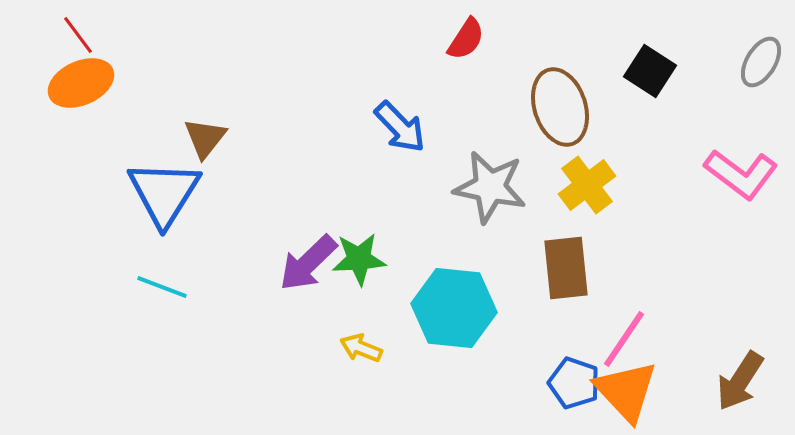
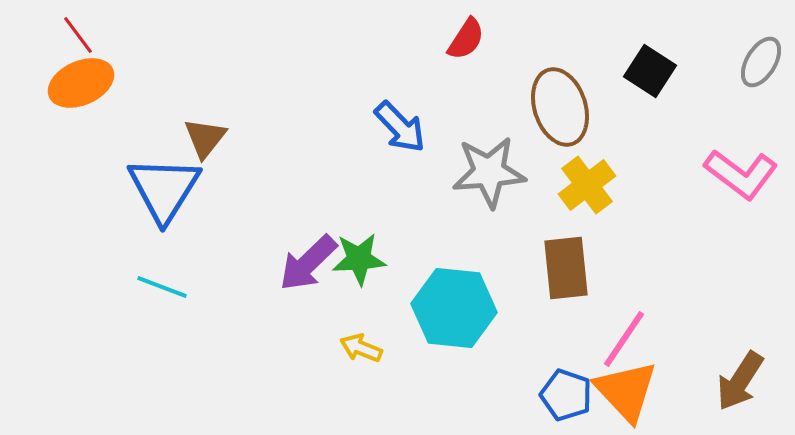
gray star: moved 1 px left, 15 px up; rotated 16 degrees counterclockwise
blue triangle: moved 4 px up
blue pentagon: moved 8 px left, 12 px down
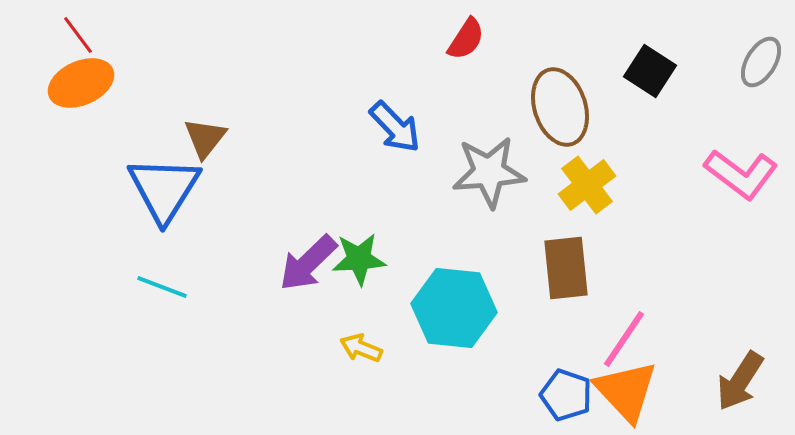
blue arrow: moved 5 px left
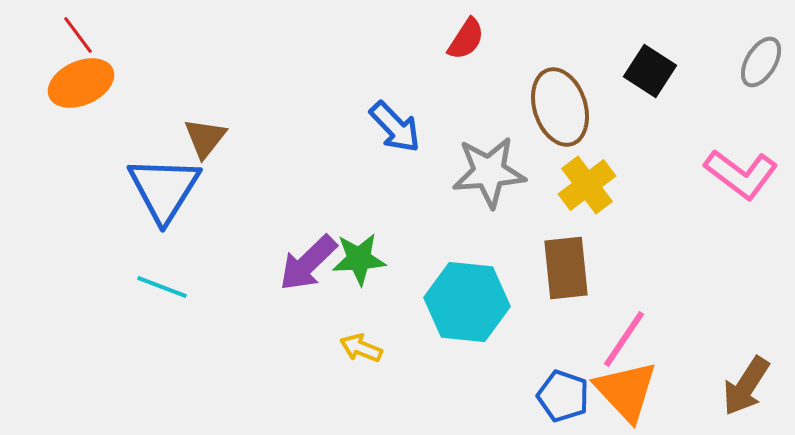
cyan hexagon: moved 13 px right, 6 px up
brown arrow: moved 6 px right, 5 px down
blue pentagon: moved 3 px left, 1 px down
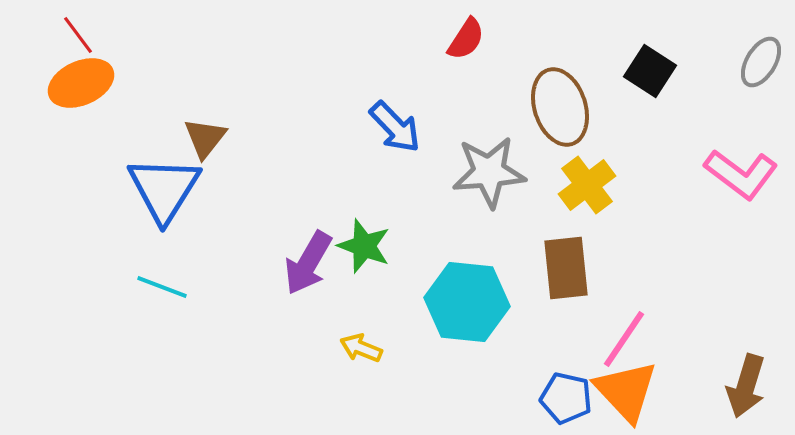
green star: moved 5 px right, 13 px up; rotated 24 degrees clockwise
purple arrow: rotated 16 degrees counterclockwise
brown arrow: rotated 16 degrees counterclockwise
blue pentagon: moved 3 px right, 2 px down; rotated 6 degrees counterclockwise
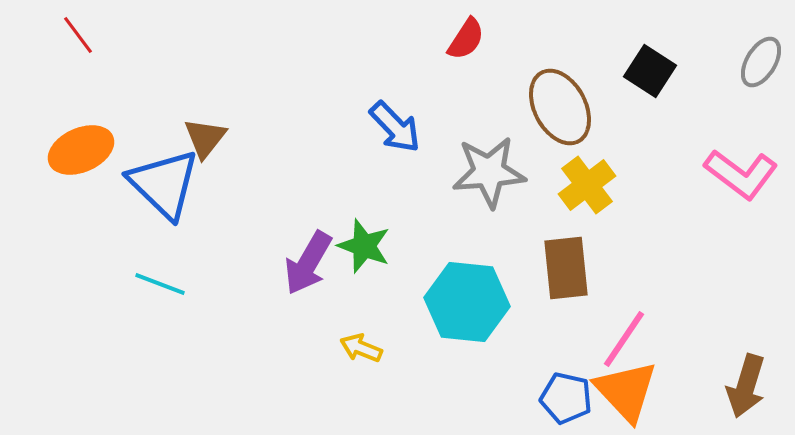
orange ellipse: moved 67 px down
brown ellipse: rotated 10 degrees counterclockwise
blue triangle: moved 5 px up; rotated 18 degrees counterclockwise
cyan line: moved 2 px left, 3 px up
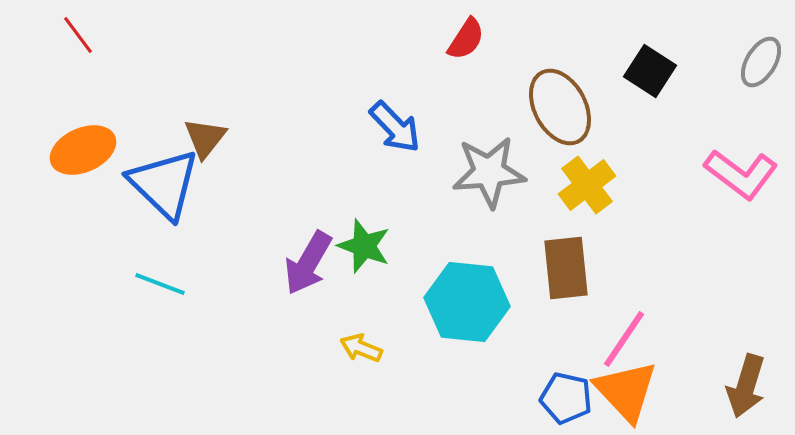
orange ellipse: moved 2 px right
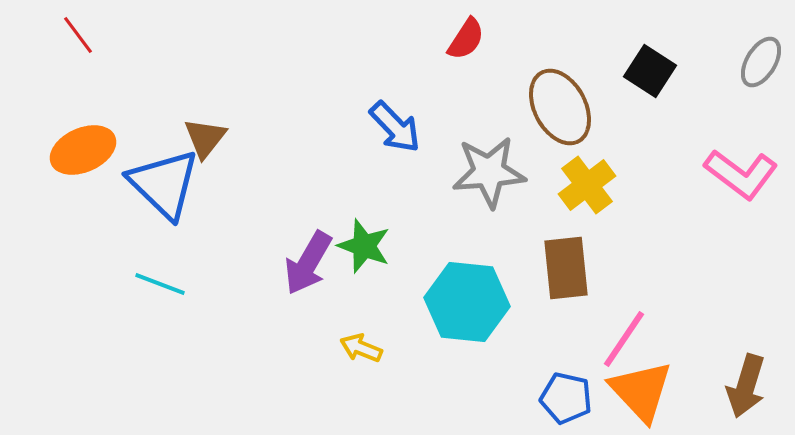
orange triangle: moved 15 px right
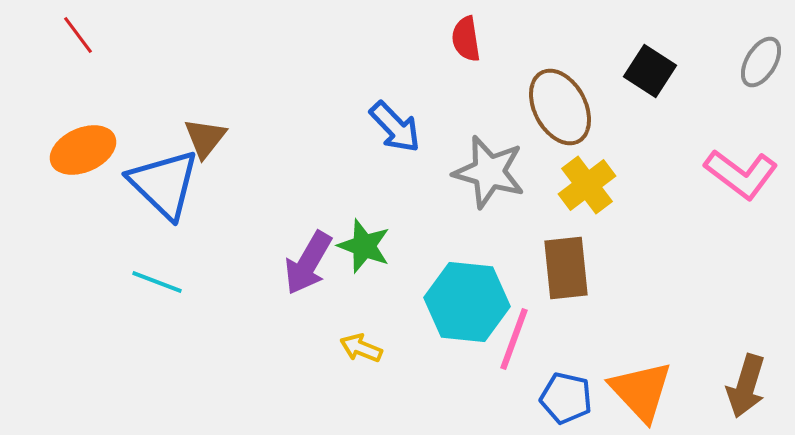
red semicircle: rotated 138 degrees clockwise
gray star: rotated 20 degrees clockwise
cyan line: moved 3 px left, 2 px up
pink line: moved 110 px left; rotated 14 degrees counterclockwise
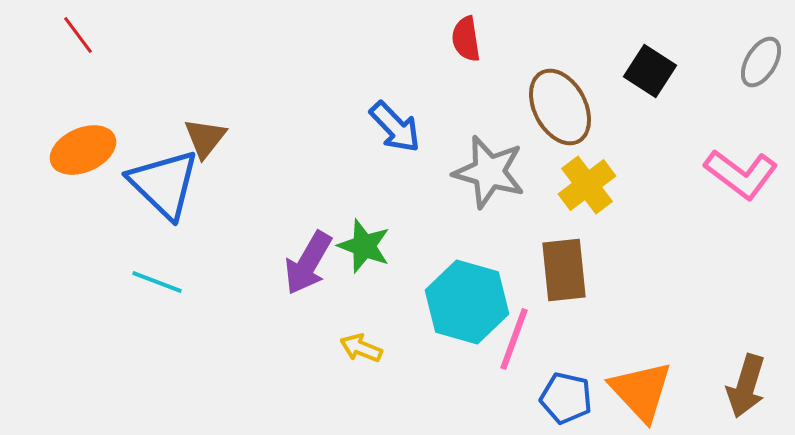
brown rectangle: moved 2 px left, 2 px down
cyan hexagon: rotated 10 degrees clockwise
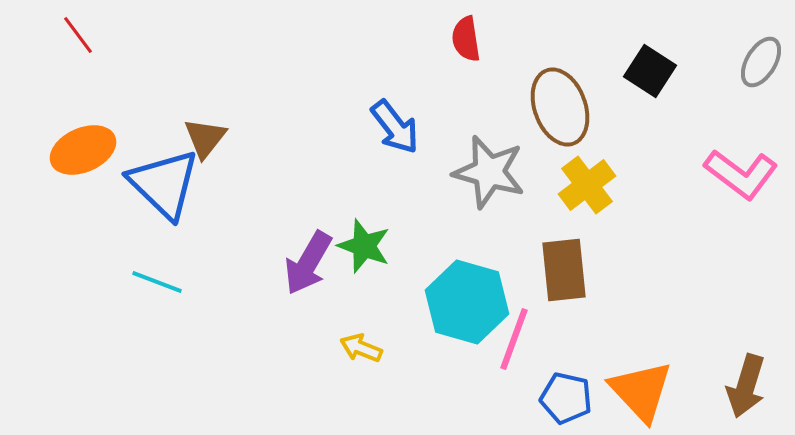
brown ellipse: rotated 8 degrees clockwise
blue arrow: rotated 6 degrees clockwise
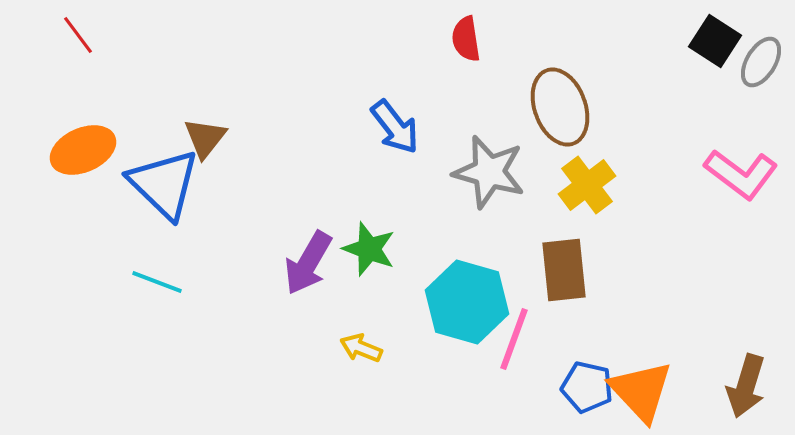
black square: moved 65 px right, 30 px up
green star: moved 5 px right, 3 px down
blue pentagon: moved 21 px right, 11 px up
